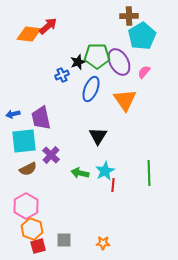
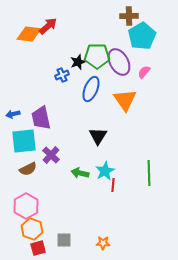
red square: moved 2 px down
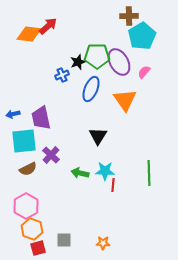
cyan star: rotated 30 degrees clockwise
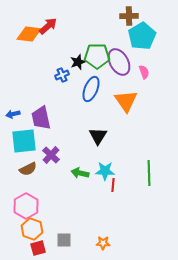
pink semicircle: rotated 120 degrees clockwise
orange triangle: moved 1 px right, 1 px down
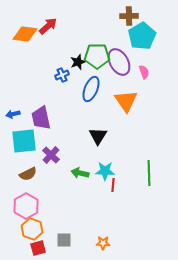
orange diamond: moved 4 px left
brown semicircle: moved 5 px down
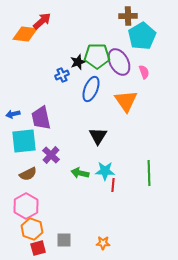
brown cross: moved 1 px left
red arrow: moved 6 px left, 5 px up
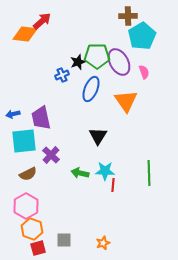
orange star: rotated 24 degrees counterclockwise
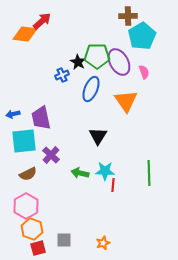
black star: rotated 21 degrees counterclockwise
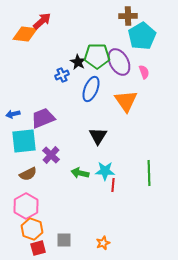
purple trapezoid: moved 2 px right; rotated 80 degrees clockwise
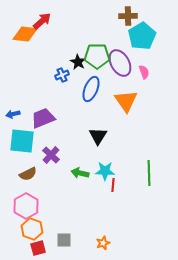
purple ellipse: moved 1 px right, 1 px down
cyan square: moved 2 px left; rotated 12 degrees clockwise
